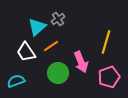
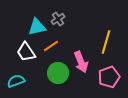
cyan triangle: rotated 30 degrees clockwise
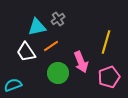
cyan semicircle: moved 3 px left, 4 px down
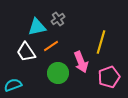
yellow line: moved 5 px left
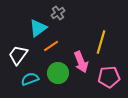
gray cross: moved 6 px up
cyan triangle: moved 1 px right, 1 px down; rotated 24 degrees counterclockwise
white trapezoid: moved 8 px left, 3 px down; rotated 70 degrees clockwise
pink pentagon: rotated 15 degrees clockwise
cyan semicircle: moved 17 px right, 6 px up
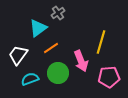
orange line: moved 2 px down
pink arrow: moved 1 px up
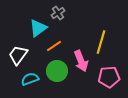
orange line: moved 3 px right, 2 px up
green circle: moved 1 px left, 2 px up
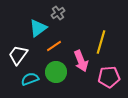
green circle: moved 1 px left, 1 px down
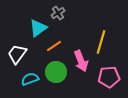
white trapezoid: moved 1 px left, 1 px up
